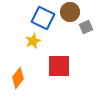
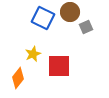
yellow star: moved 13 px down
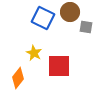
gray square: rotated 32 degrees clockwise
yellow star: moved 1 px right, 1 px up; rotated 21 degrees counterclockwise
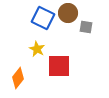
brown circle: moved 2 px left, 1 px down
yellow star: moved 3 px right, 4 px up
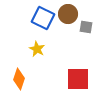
brown circle: moved 1 px down
red square: moved 19 px right, 13 px down
orange diamond: moved 1 px right, 1 px down; rotated 20 degrees counterclockwise
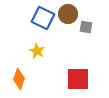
yellow star: moved 2 px down
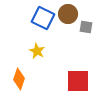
red square: moved 2 px down
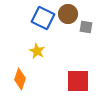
orange diamond: moved 1 px right
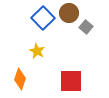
brown circle: moved 1 px right, 1 px up
blue square: rotated 20 degrees clockwise
gray square: rotated 32 degrees clockwise
red square: moved 7 px left
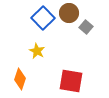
red square: rotated 10 degrees clockwise
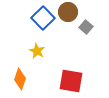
brown circle: moved 1 px left, 1 px up
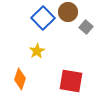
yellow star: rotated 14 degrees clockwise
